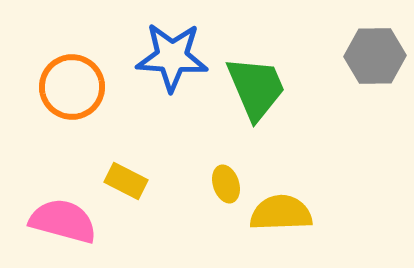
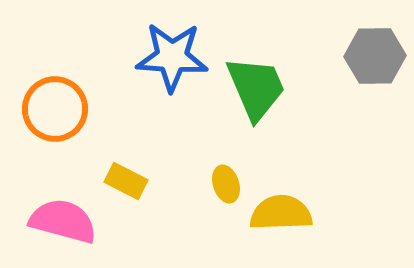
orange circle: moved 17 px left, 22 px down
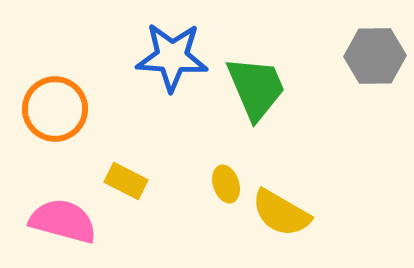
yellow semicircle: rotated 148 degrees counterclockwise
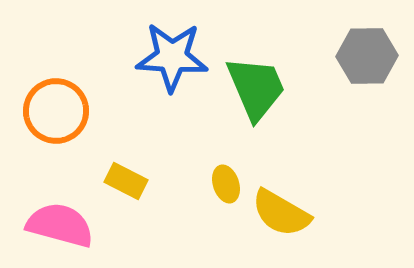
gray hexagon: moved 8 px left
orange circle: moved 1 px right, 2 px down
pink semicircle: moved 3 px left, 4 px down
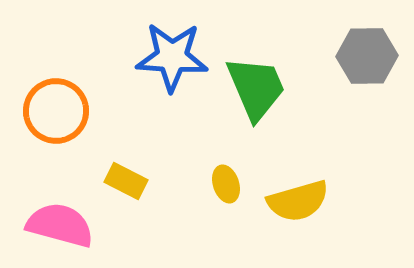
yellow semicircle: moved 17 px right, 12 px up; rotated 46 degrees counterclockwise
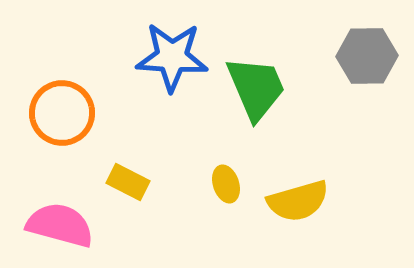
orange circle: moved 6 px right, 2 px down
yellow rectangle: moved 2 px right, 1 px down
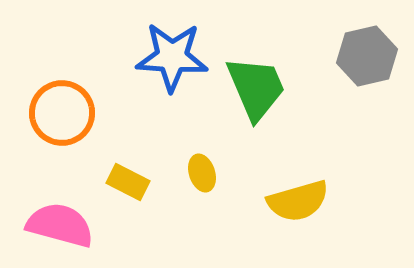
gray hexagon: rotated 12 degrees counterclockwise
yellow ellipse: moved 24 px left, 11 px up
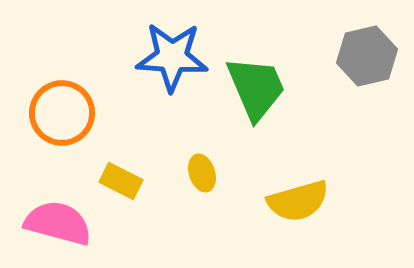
yellow rectangle: moved 7 px left, 1 px up
pink semicircle: moved 2 px left, 2 px up
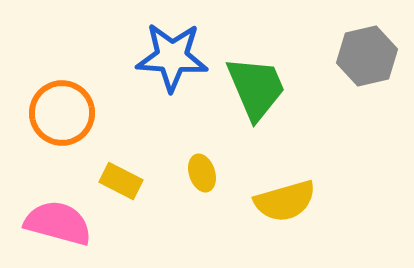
yellow semicircle: moved 13 px left
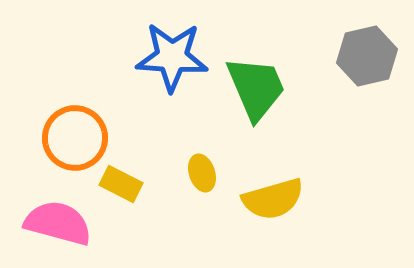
orange circle: moved 13 px right, 25 px down
yellow rectangle: moved 3 px down
yellow semicircle: moved 12 px left, 2 px up
